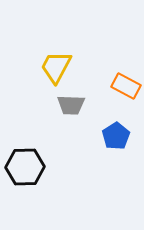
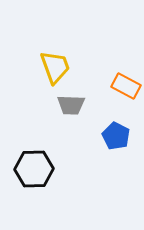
yellow trapezoid: moved 1 px left; rotated 132 degrees clockwise
blue pentagon: rotated 12 degrees counterclockwise
black hexagon: moved 9 px right, 2 px down
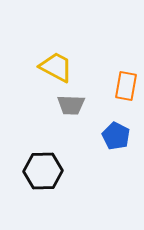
yellow trapezoid: moved 1 px right; rotated 42 degrees counterclockwise
orange rectangle: rotated 72 degrees clockwise
black hexagon: moved 9 px right, 2 px down
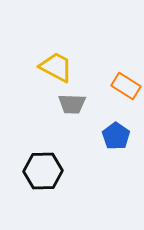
orange rectangle: rotated 68 degrees counterclockwise
gray trapezoid: moved 1 px right, 1 px up
blue pentagon: rotated 8 degrees clockwise
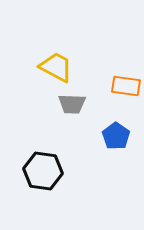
orange rectangle: rotated 24 degrees counterclockwise
black hexagon: rotated 9 degrees clockwise
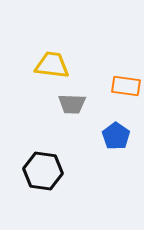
yellow trapezoid: moved 4 px left, 2 px up; rotated 21 degrees counterclockwise
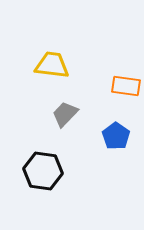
gray trapezoid: moved 7 px left, 10 px down; rotated 132 degrees clockwise
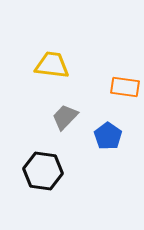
orange rectangle: moved 1 px left, 1 px down
gray trapezoid: moved 3 px down
blue pentagon: moved 8 px left
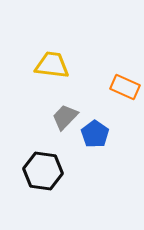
orange rectangle: rotated 16 degrees clockwise
blue pentagon: moved 13 px left, 2 px up
